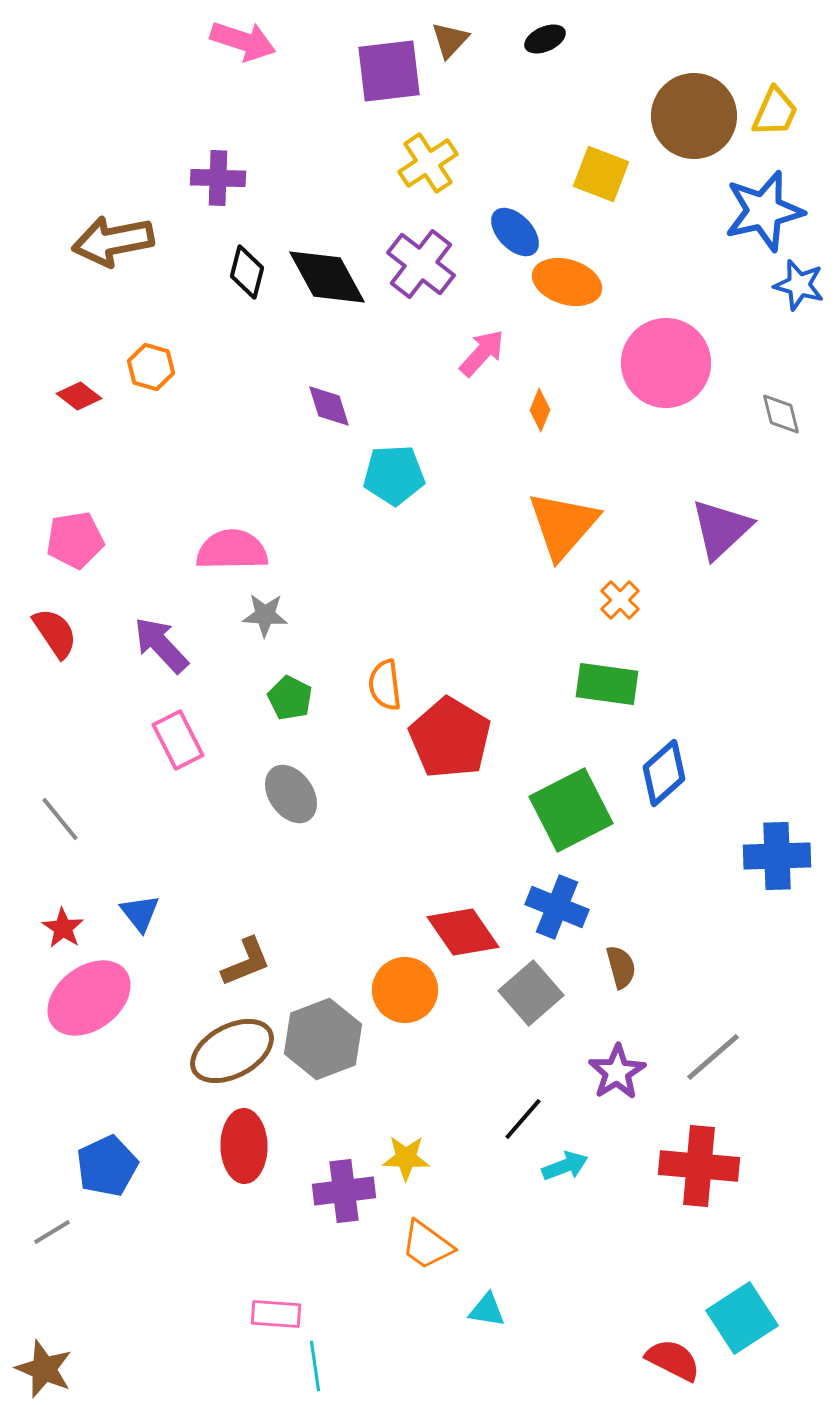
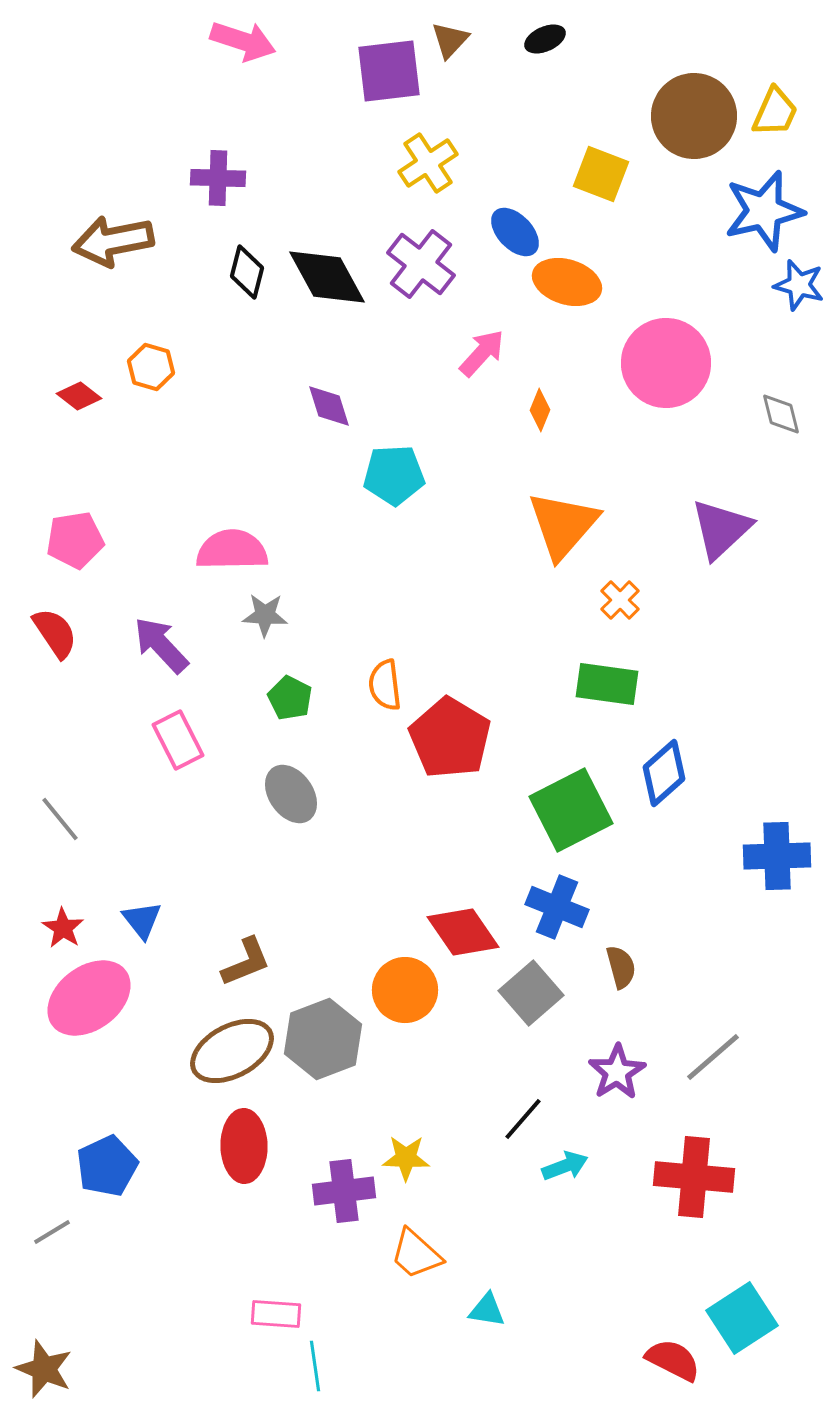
blue triangle at (140, 913): moved 2 px right, 7 px down
red cross at (699, 1166): moved 5 px left, 11 px down
orange trapezoid at (427, 1245): moved 11 px left, 9 px down; rotated 6 degrees clockwise
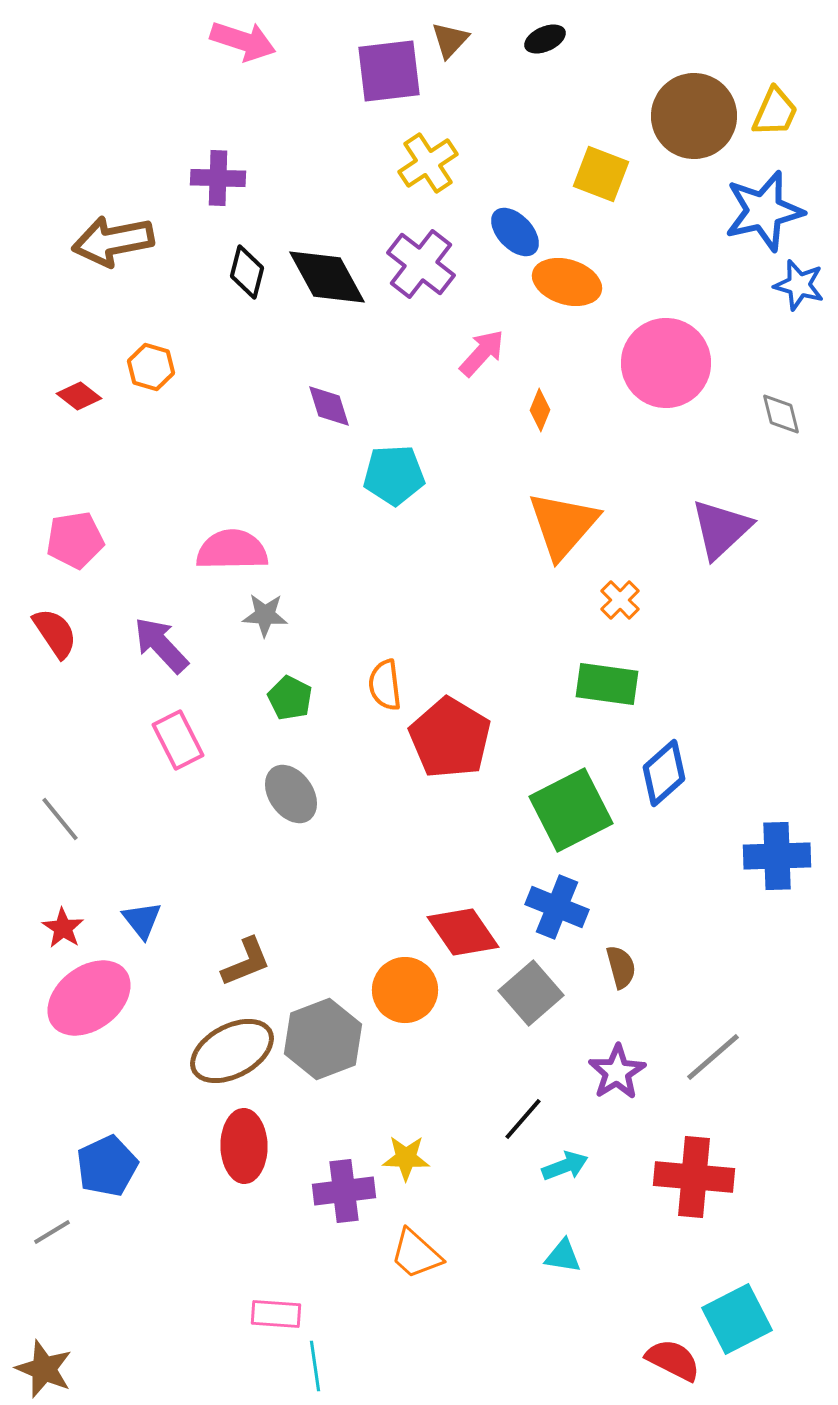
cyan triangle at (487, 1310): moved 76 px right, 54 px up
cyan square at (742, 1318): moved 5 px left, 1 px down; rotated 6 degrees clockwise
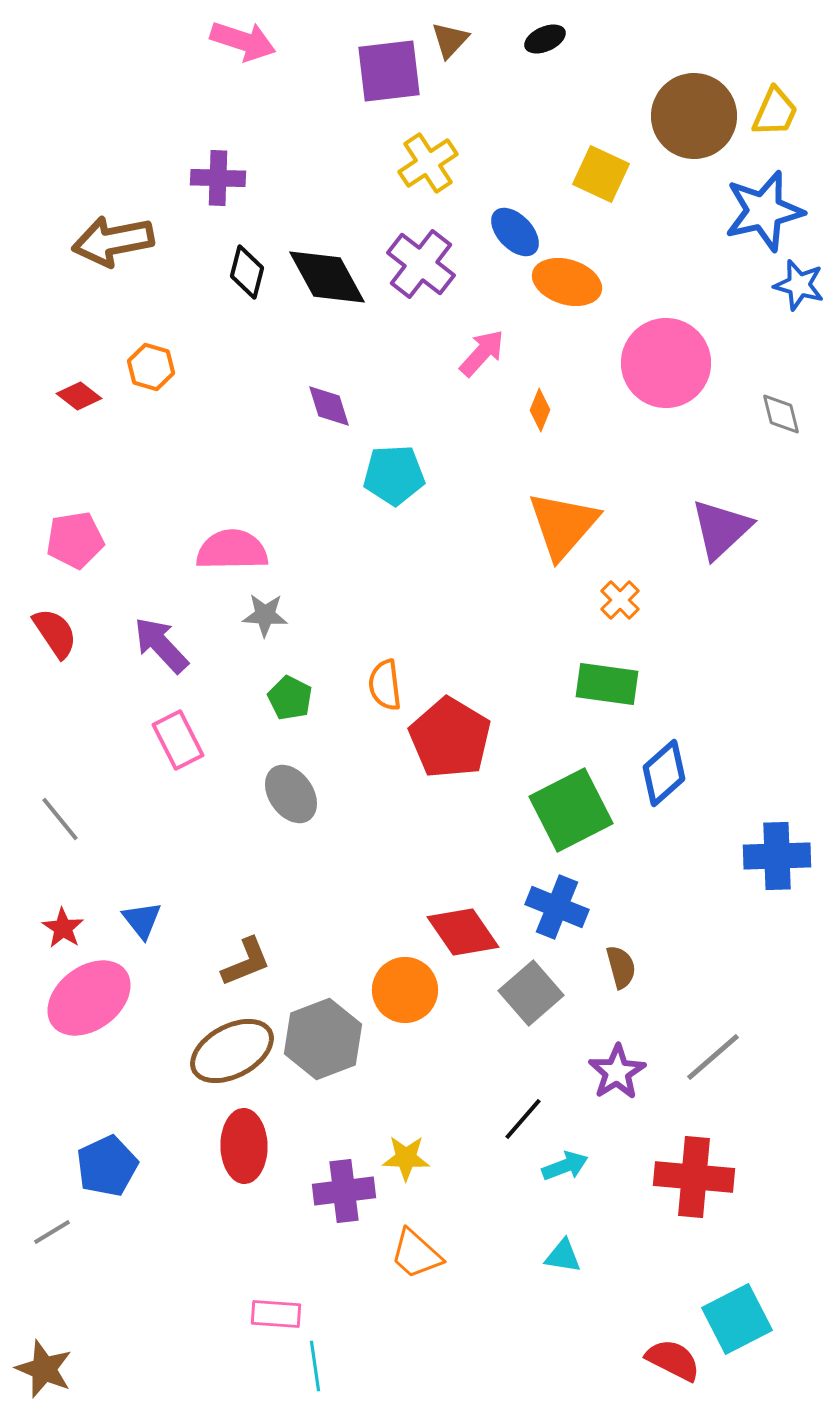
yellow square at (601, 174): rotated 4 degrees clockwise
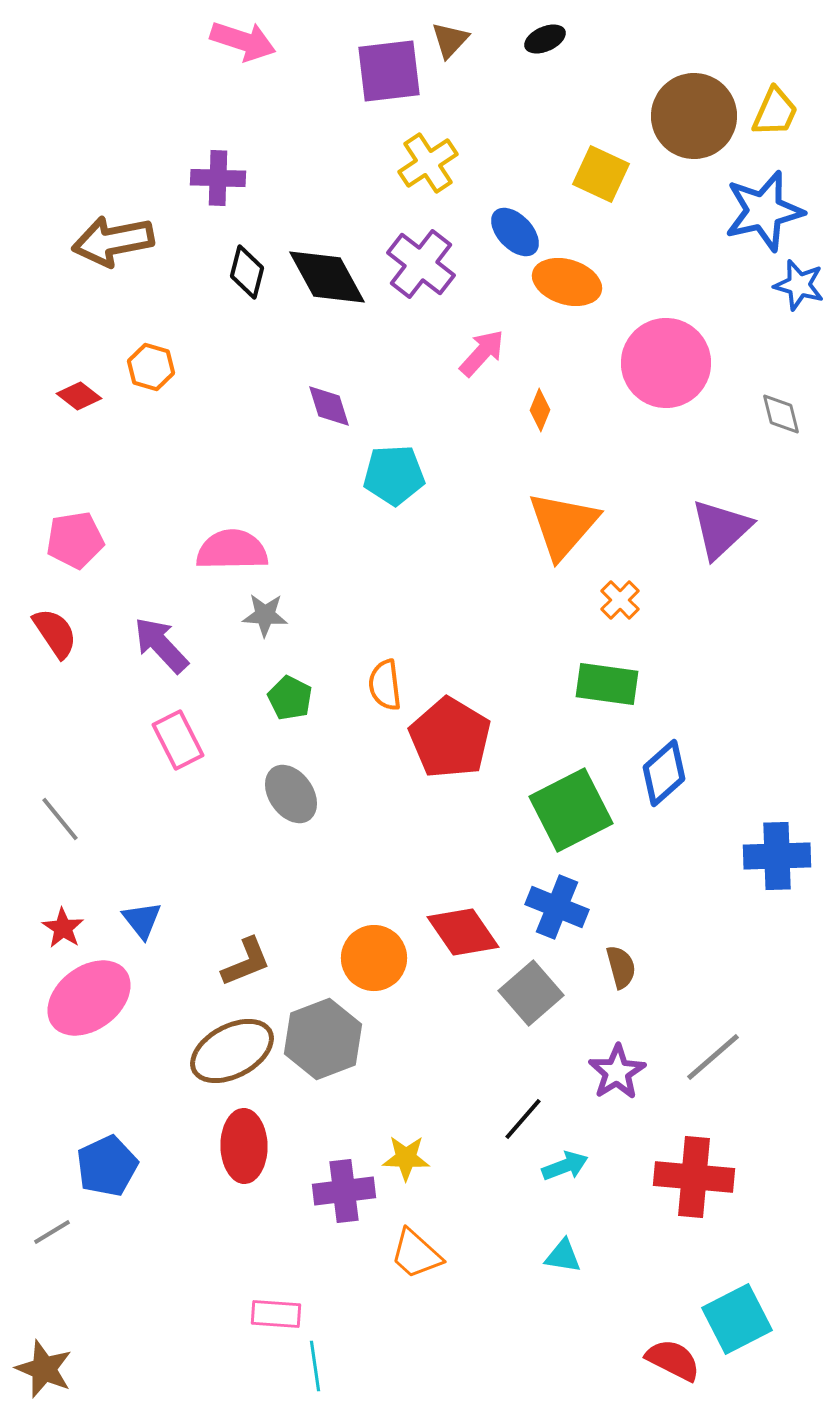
orange circle at (405, 990): moved 31 px left, 32 px up
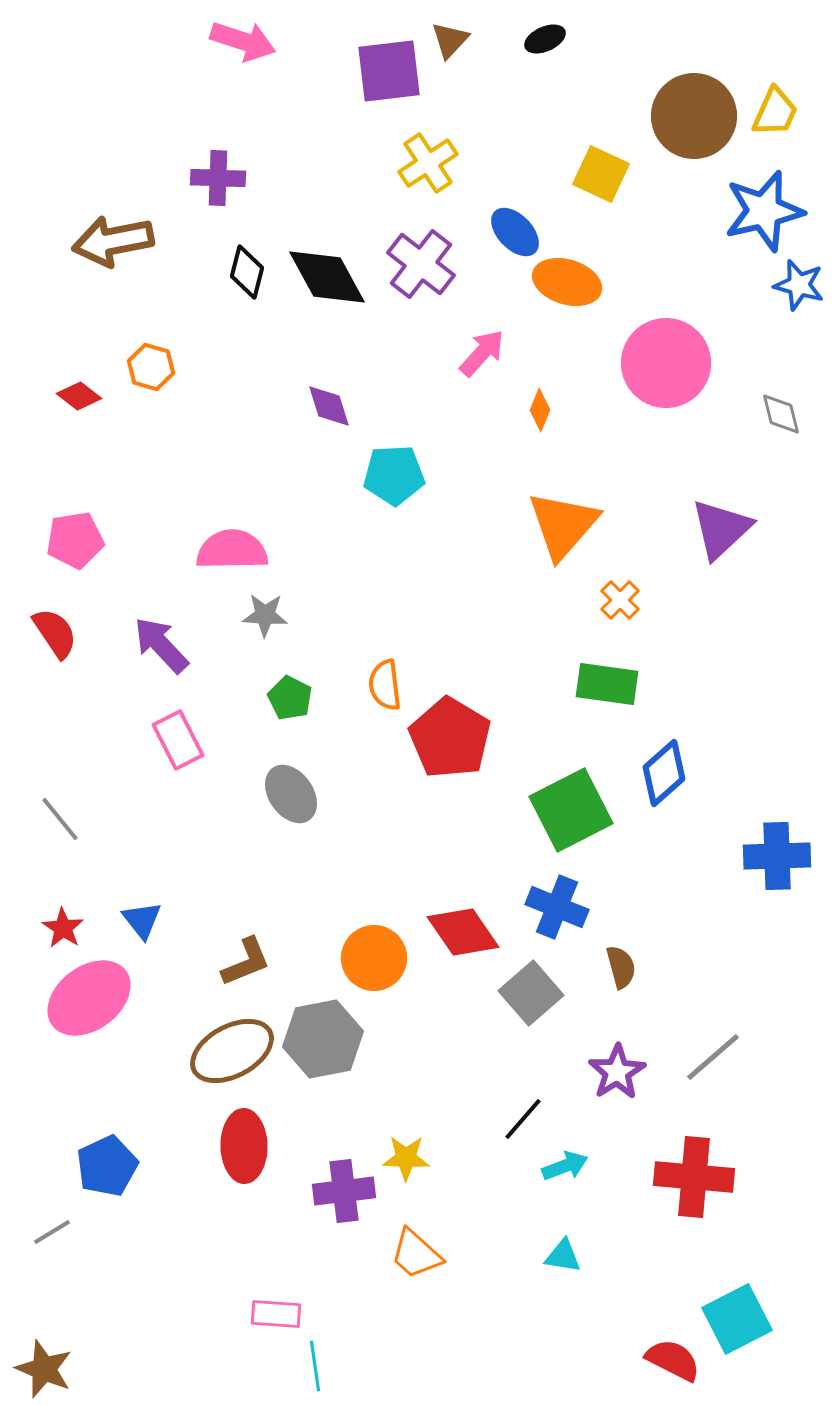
gray hexagon at (323, 1039): rotated 10 degrees clockwise
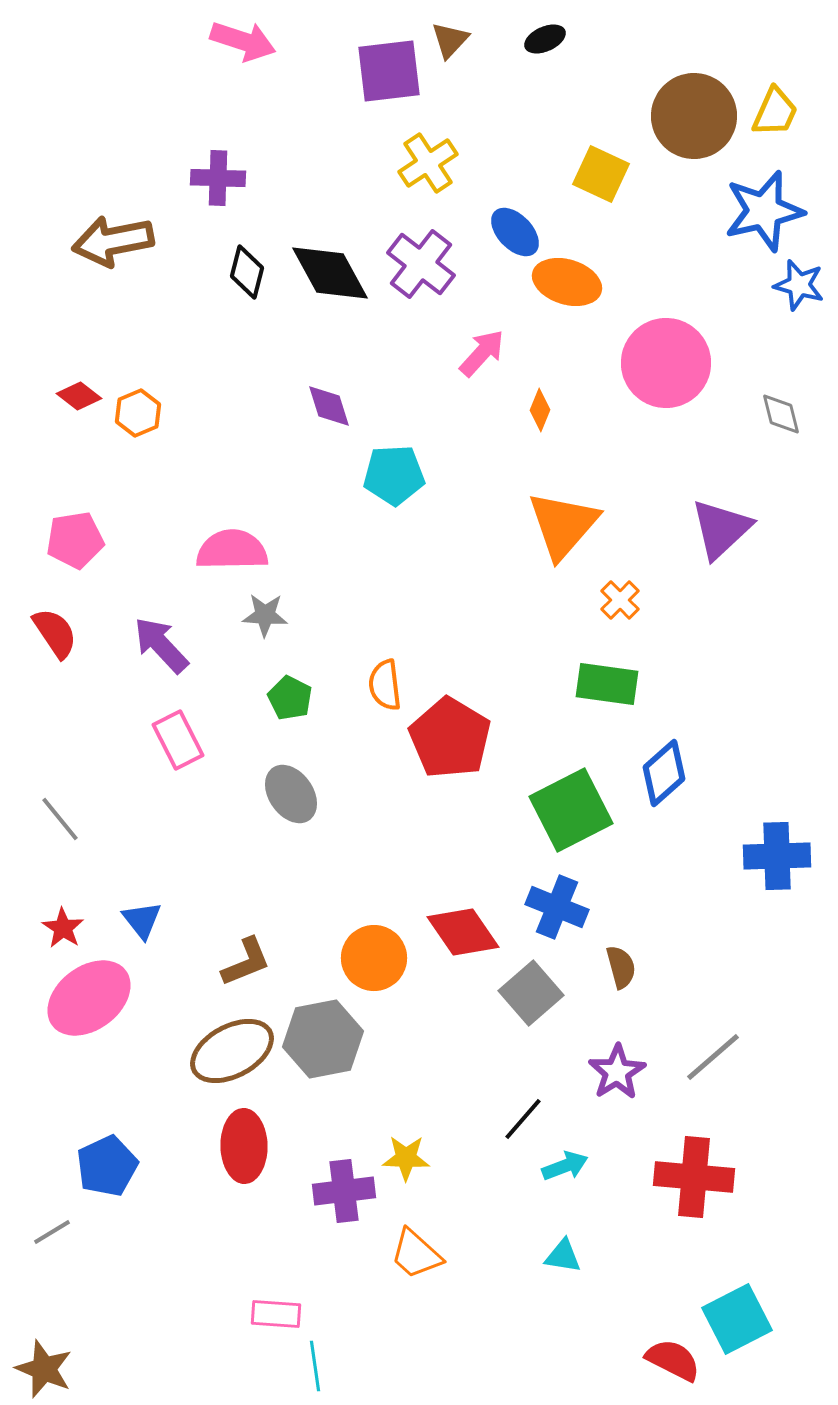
black diamond at (327, 277): moved 3 px right, 4 px up
orange hexagon at (151, 367): moved 13 px left, 46 px down; rotated 21 degrees clockwise
